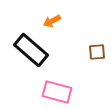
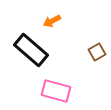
brown square: rotated 24 degrees counterclockwise
pink rectangle: moved 1 px left, 1 px up
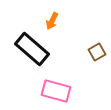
orange arrow: rotated 36 degrees counterclockwise
black rectangle: moved 1 px right, 1 px up
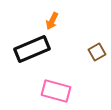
black rectangle: rotated 64 degrees counterclockwise
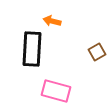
orange arrow: rotated 78 degrees clockwise
black rectangle: rotated 64 degrees counterclockwise
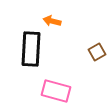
black rectangle: moved 1 px left
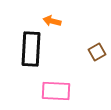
pink rectangle: rotated 12 degrees counterclockwise
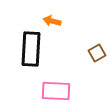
brown square: moved 1 px down
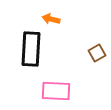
orange arrow: moved 1 px left, 2 px up
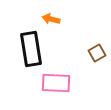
black rectangle: rotated 12 degrees counterclockwise
pink rectangle: moved 8 px up
